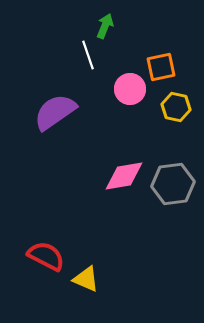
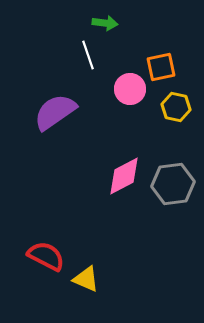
green arrow: moved 3 px up; rotated 75 degrees clockwise
pink diamond: rotated 18 degrees counterclockwise
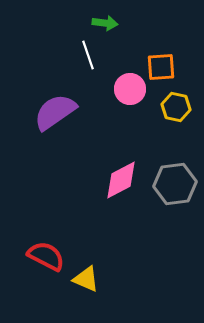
orange square: rotated 8 degrees clockwise
pink diamond: moved 3 px left, 4 px down
gray hexagon: moved 2 px right
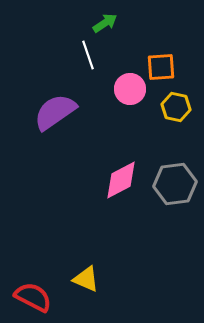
green arrow: rotated 40 degrees counterclockwise
red semicircle: moved 13 px left, 41 px down
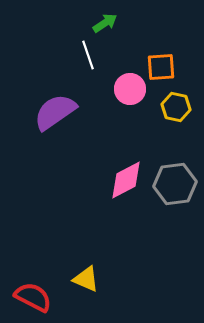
pink diamond: moved 5 px right
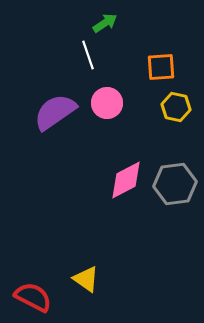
pink circle: moved 23 px left, 14 px down
yellow triangle: rotated 12 degrees clockwise
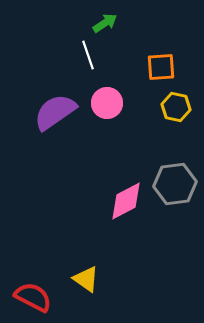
pink diamond: moved 21 px down
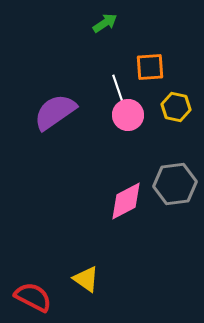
white line: moved 30 px right, 34 px down
orange square: moved 11 px left
pink circle: moved 21 px right, 12 px down
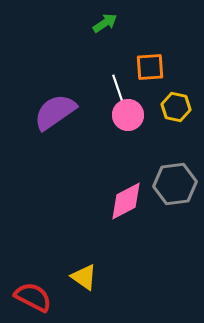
yellow triangle: moved 2 px left, 2 px up
